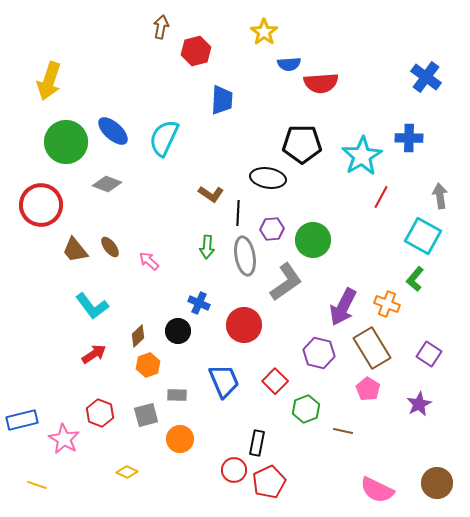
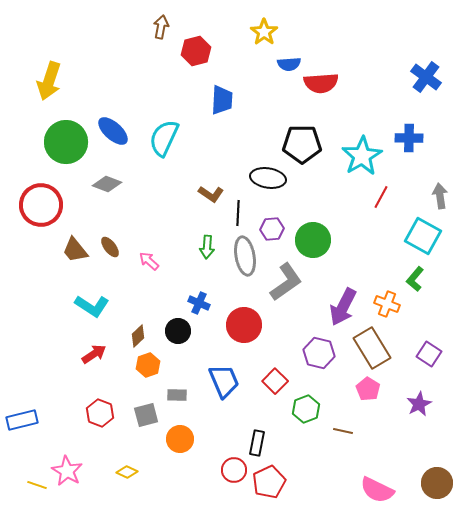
cyan L-shape at (92, 306): rotated 20 degrees counterclockwise
pink star at (64, 439): moved 3 px right, 32 px down
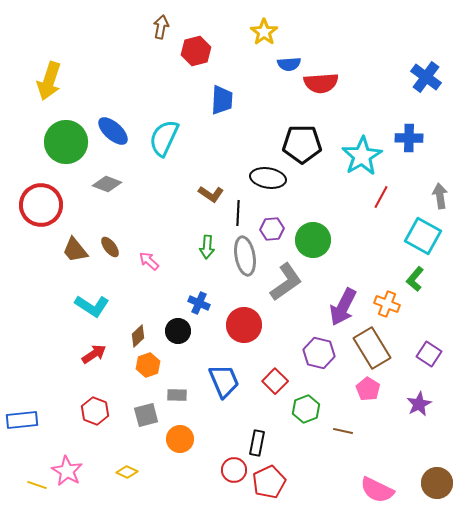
red hexagon at (100, 413): moved 5 px left, 2 px up
blue rectangle at (22, 420): rotated 8 degrees clockwise
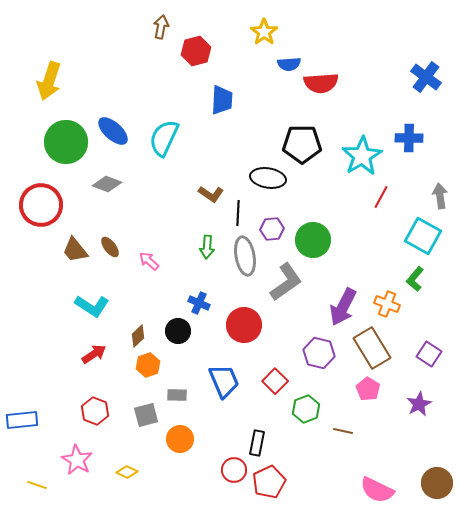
pink star at (67, 471): moved 10 px right, 11 px up
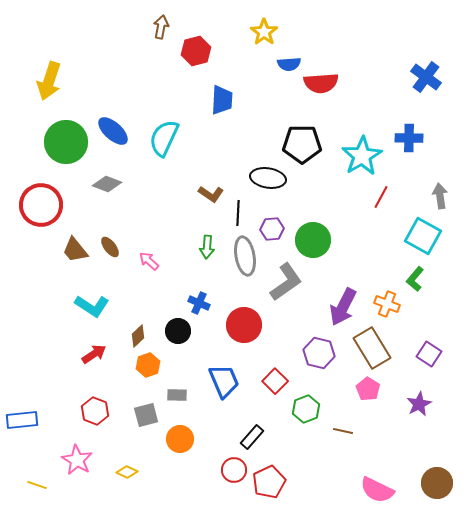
black rectangle at (257, 443): moved 5 px left, 6 px up; rotated 30 degrees clockwise
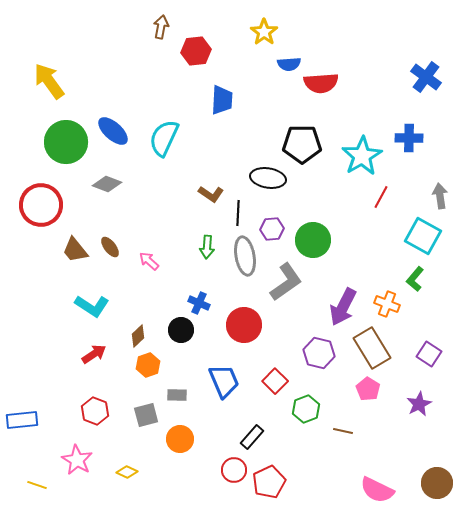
red hexagon at (196, 51): rotated 8 degrees clockwise
yellow arrow at (49, 81): rotated 126 degrees clockwise
black circle at (178, 331): moved 3 px right, 1 px up
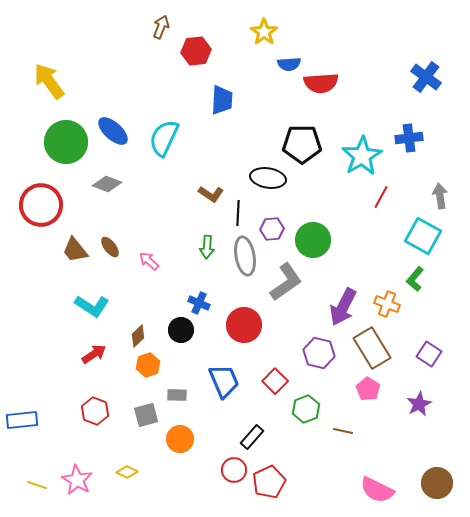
brown arrow at (161, 27): rotated 10 degrees clockwise
blue cross at (409, 138): rotated 8 degrees counterclockwise
pink star at (77, 460): moved 20 px down
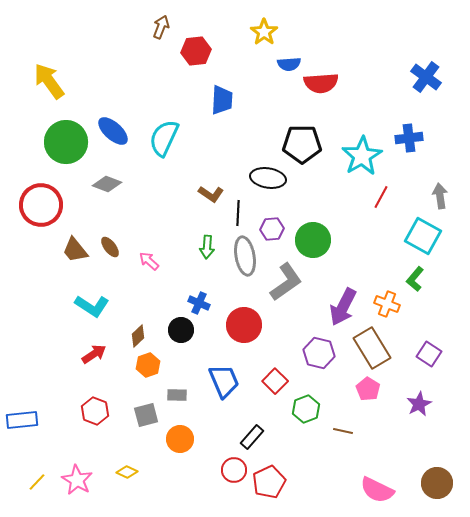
yellow line at (37, 485): moved 3 px up; rotated 66 degrees counterclockwise
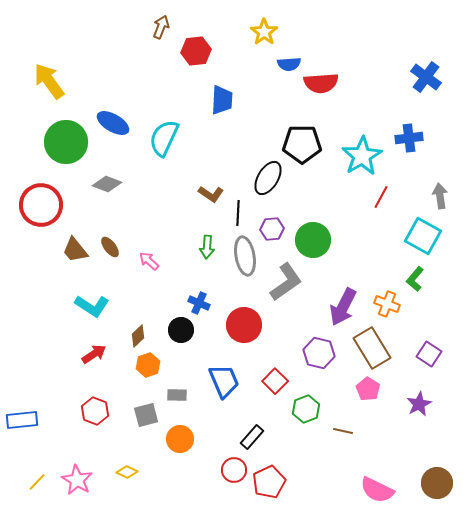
blue ellipse at (113, 131): moved 8 px up; rotated 12 degrees counterclockwise
black ellipse at (268, 178): rotated 68 degrees counterclockwise
